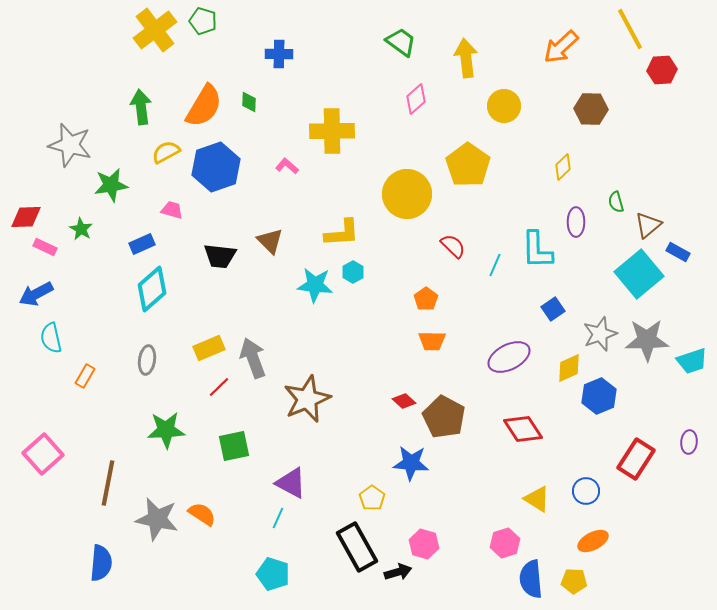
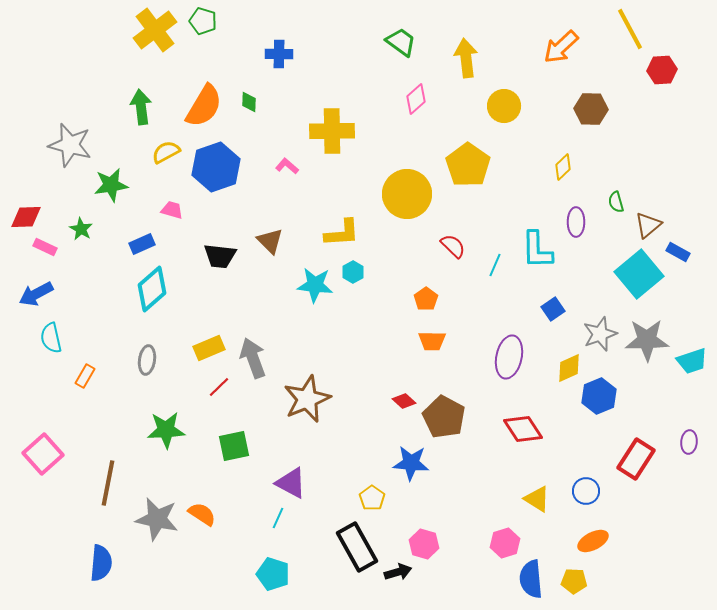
purple ellipse at (509, 357): rotated 51 degrees counterclockwise
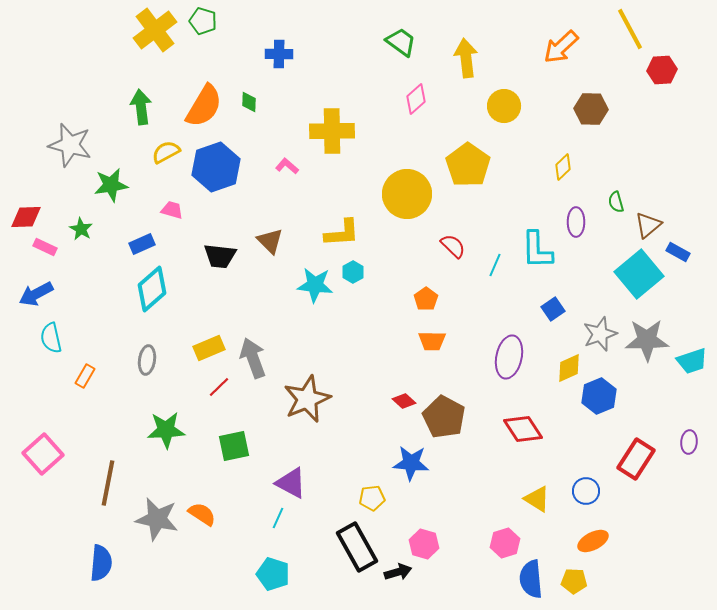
yellow pentagon at (372, 498): rotated 30 degrees clockwise
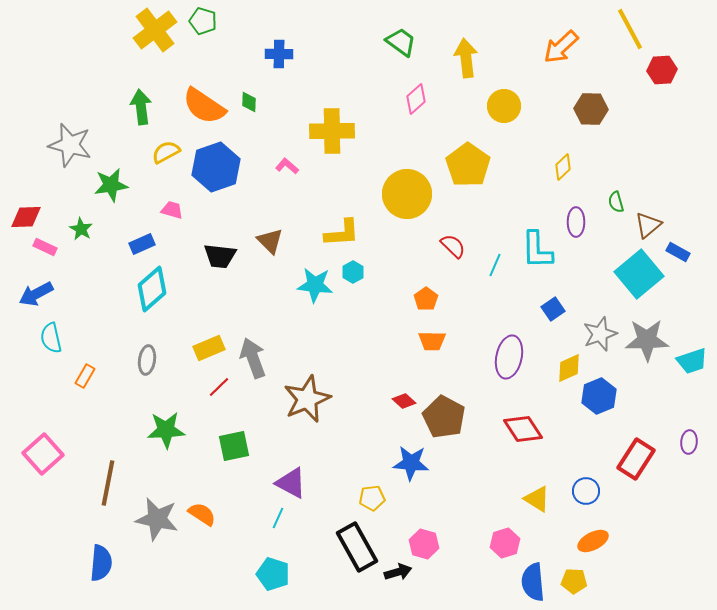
orange semicircle at (204, 106): rotated 93 degrees clockwise
blue semicircle at (531, 579): moved 2 px right, 3 px down
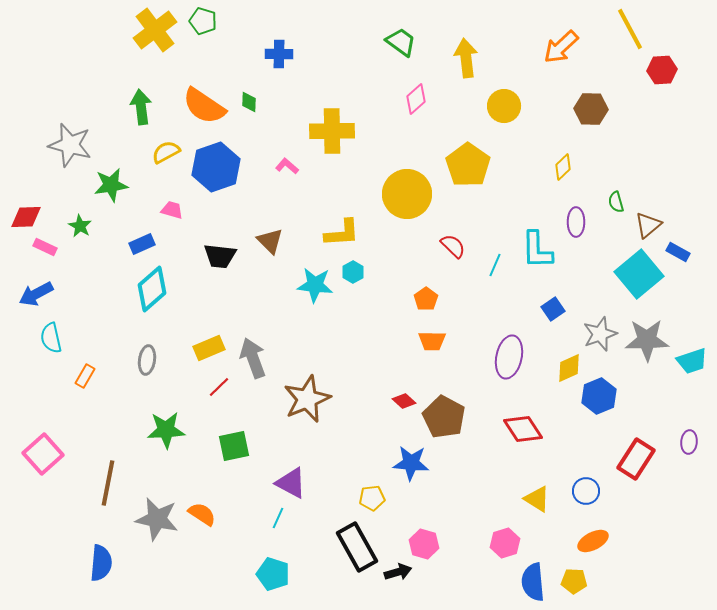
green star at (81, 229): moved 1 px left, 3 px up
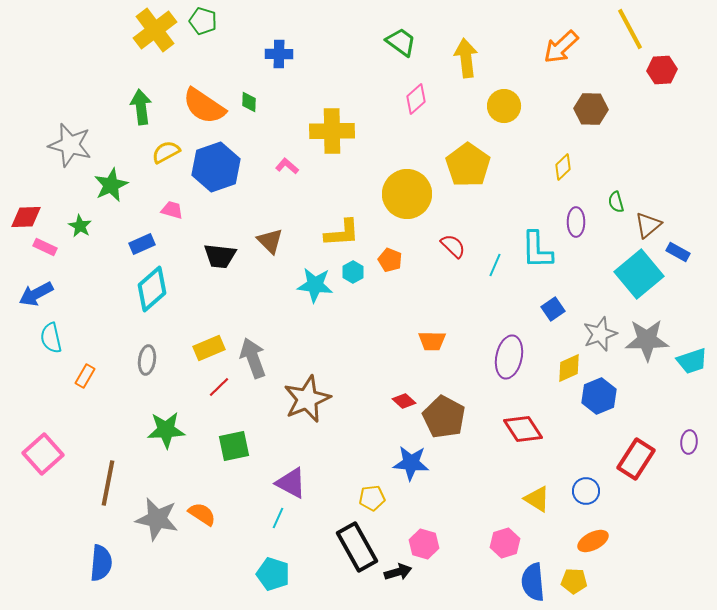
green star at (111, 185): rotated 16 degrees counterclockwise
orange pentagon at (426, 299): moved 36 px left, 39 px up; rotated 15 degrees counterclockwise
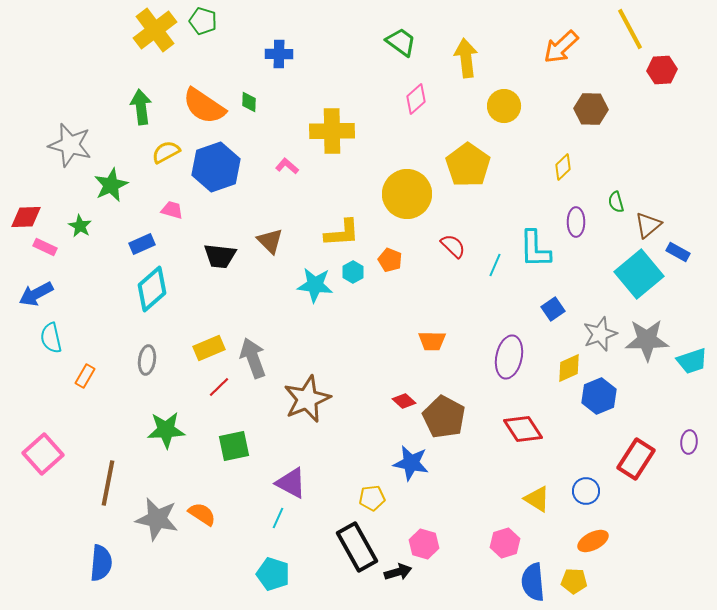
cyan L-shape at (537, 250): moved 2 px left, 1 px up
blue star at (411, 463): rotated 6 degrees clockwise
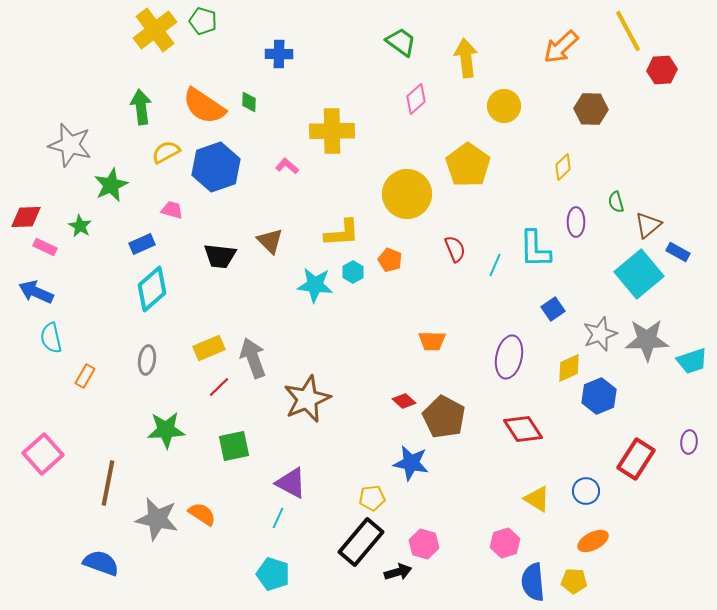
yellow line at (630, 29): moved 2 px left, 2 px down
red semicircle at (453, 246): moved 2 px right, 3 px down; rotated 24 degrees clockwise
blue arrow at (36, 294): moved 2 px up; rotated 52 degrees clockwise
black rectangle at (357, 547): moved 4 px right, 5 px up; rotated 69 degrees clockwise
blue semicircle at (101, 563): rotated 75 degrees counterclockwise
